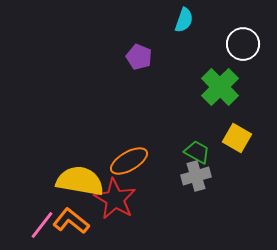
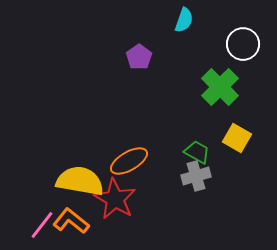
purple pentagon: rotated 15 degrees clockwise
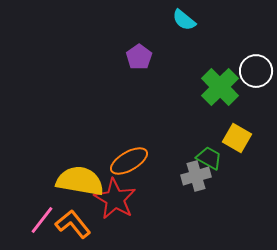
cyan semicircle: rotated 110 degrees clockwise
white circle: moved 13 px right, 27 px down
green trapezoid: moved 12 px right, 6 px down
orange L-shape: moved 2 px right, 3 px down; rotated 12 degrees clockwise
pink line: moved 5 px up
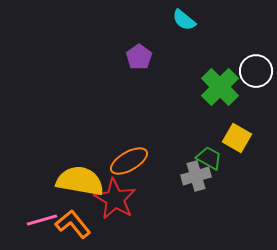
pink line: rotated 36 degrees clockwise
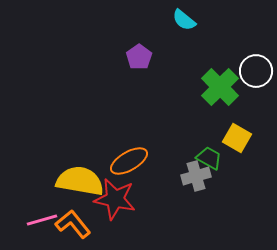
red star: rotated 18 degrees counterclockwise
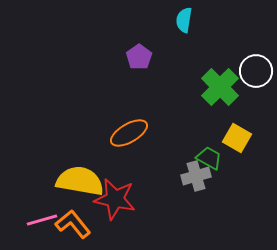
cyan semicircle: rotated 60 degrees clockwise
orange ellipse: moved 28 px up
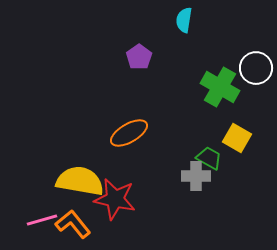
white circle: moved 3 px up
green cross: rotated 15 degrees counterclockwise
gray cross: rotated 16 degrees clockwise
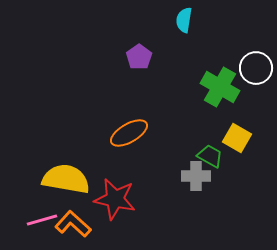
green trapezoid: moved 1 px right, 2 px up
yellow semicircle: moved 14 px left, 2 px up
orange L-shape: rotated 9 degrees counterclockwise
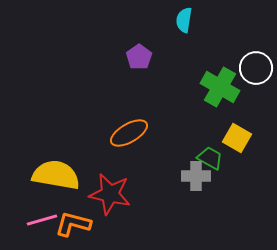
green trapezoid: moved 2 px down
yellow semicircle: moved 10 px left, 4 px up
red star: moved 5 px left, 5 px up
orange L-shape: rotated 27 degrees counterclockwise
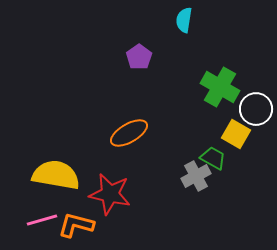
white circle: moved 41 px down
yellow square: moved 1 px left, 4 px up
green trapezoid: moved 3 px right
gray cross: rotated 28 degrees counterclockwise
orange L-shape: moved 3 px right, 1 px down
